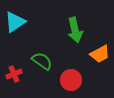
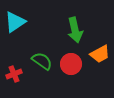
red circle: moved 16 px up
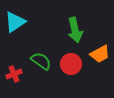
green semicircle: moved 1 px left
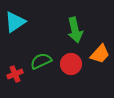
orange trapezoid: rotated 20 degrees counterclockwise
green semicircle: rotated 60 degrees counterclockwise
red cross: moved 1 px right
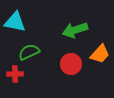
cyan triangle: rotated 45 degrees clockwise
green arrow: rotated 85 degrees clockwise
green semicircle: moved 12 px left, 9 px up
red cross: rotated 21 degrees clockwise
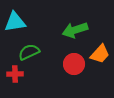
cyan triangle: rotated 20 degrees counterclockwise
red circle: moved 3 px right
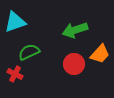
cyan triangle: rotated 10 degrees counterclockwise
red cross: rotated 28 degrees clockwise
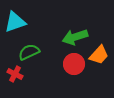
green arrow: moved 7 px down
orange trapezoid: moved 1 px left, 1 px down
